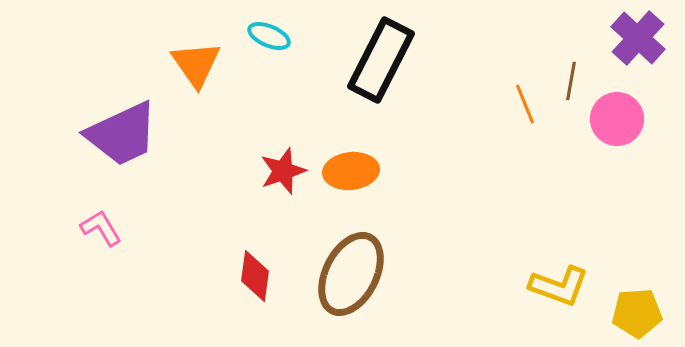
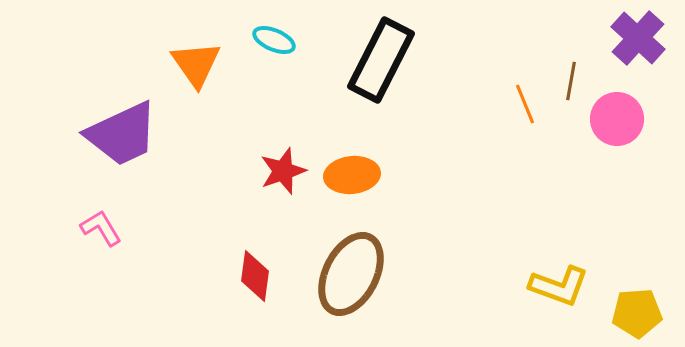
cyan ellipse: moved 5 px right, 4 px down
orange ellipse: moved 1 px right, 4 px down
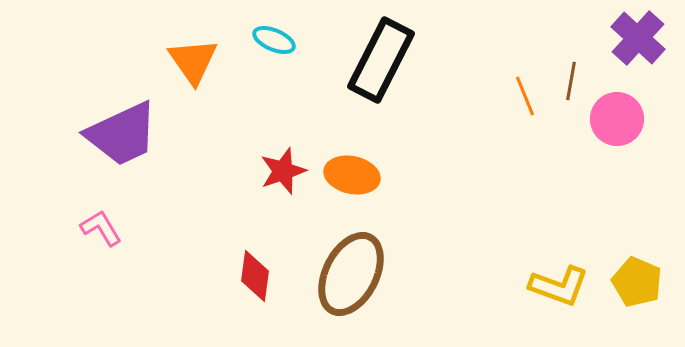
orange triangle: moved 3 px left, 3 px up
orange line: moved 8 px up
orange ellipse: rotated 18 degrees clockwise
yellow pentagon: moved 31 px up; rotated 27 degrees clockwise
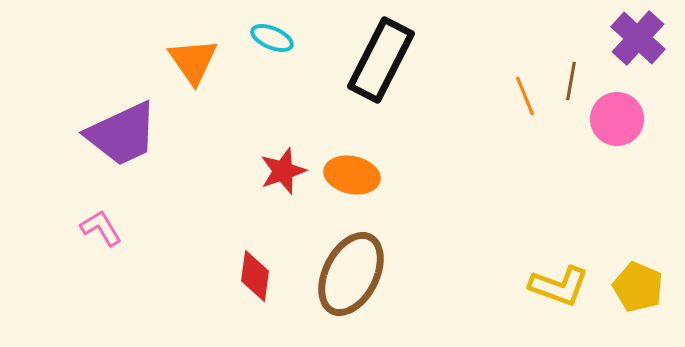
cyan ellipse: moved 2 px left, 2 px up
yellow pentagon: moved 1 px right, 5 px down
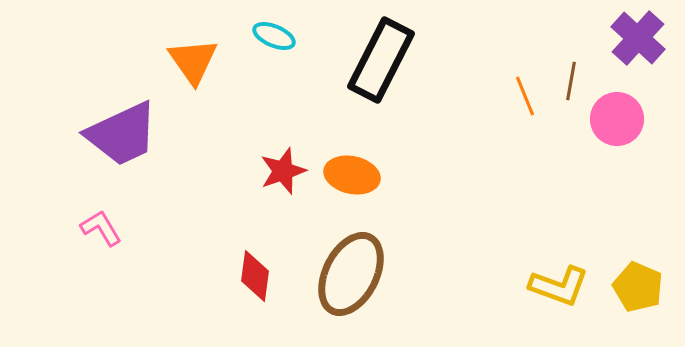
cyan ellipse: moved 2 px right, 2 px up
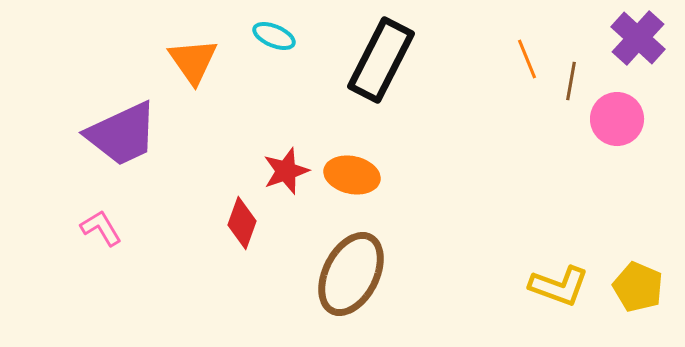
orange line: moved 2 px right, 37 px up
red star: moved 3 px right
red diamond: moved 13 px left, 53 px up; rotated 12 degrees clockwise
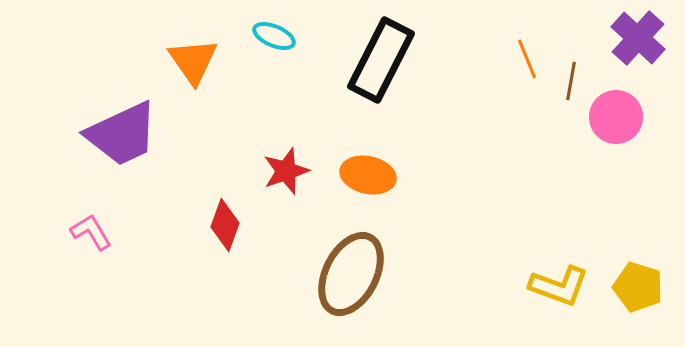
pink circle: moved 1 px left, 2 px up
orange ellipse: moved 16 px right
red diamond: moved 17 px left, 2 px down
pink L-shape: moved 10 px left, 4 px down
yellow pentagon: rotated 6 degrees counterclockwise
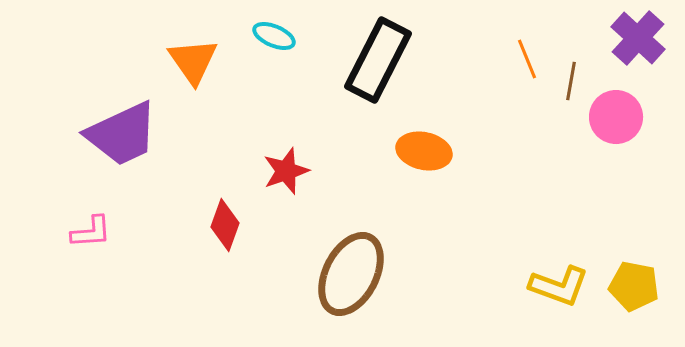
black rectangle: moved 3 px left
orange ellipse: moved 56 px right, 24 px up
pink L-shape: rotated 117 degrees clockwise
yellow pentagon: moved 4 px left, 1 px up; rotated 6 degrees counterclockwise
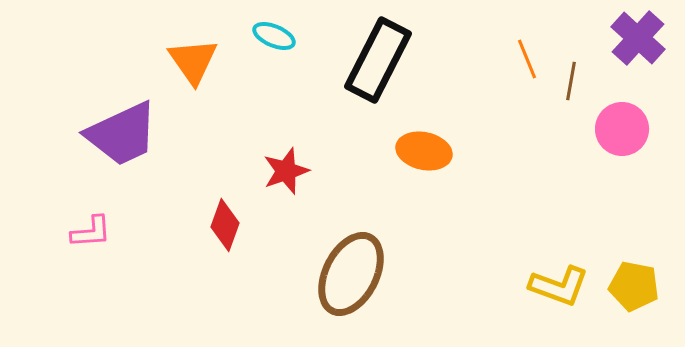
pink circle: moved 6 px right, 12 px down
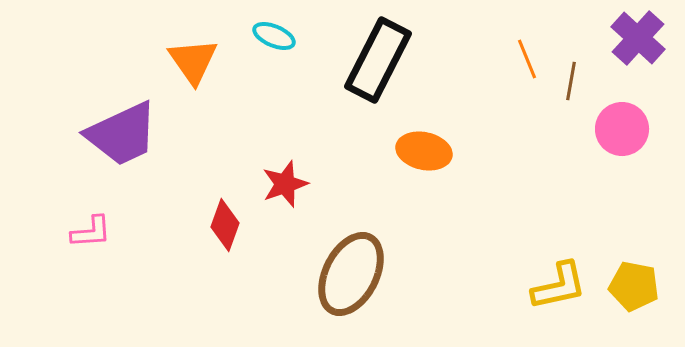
red star: moved 1 px left, 13 px down
yellow L-shape: rotated 32 degrees counterclockwise
